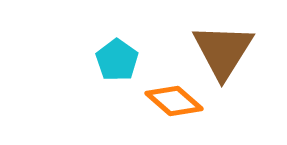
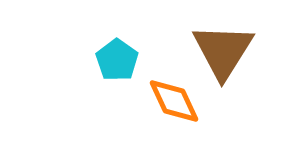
orange diamond: rotated 24 degrees clockwise
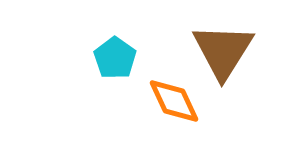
cyan pentagon: moved 2 px left, 2 px up
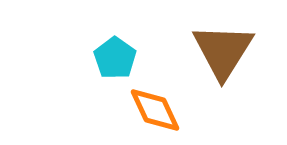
orange diamond: moved 19 px left, 9 px down
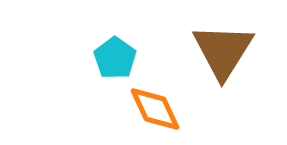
orange diamond: moved 1 px up
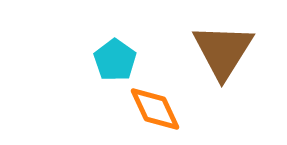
cyan pentagon: moved 2 px down
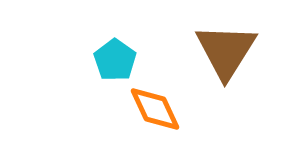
brown triangle: moved 3 px right
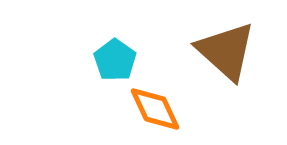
brown triangle: rotated 20 degrees counterclockwise
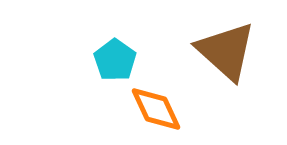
orange diamond: moved 1 px right
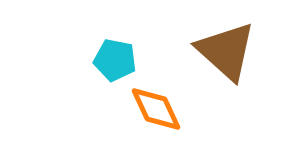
cyan pentagon: rotated 24 degrees counterclockwise
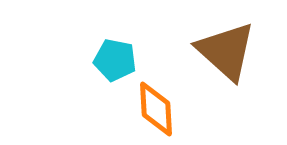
orange diamond: rotated 22 degrees clockwise
